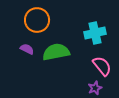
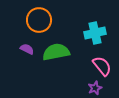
orange circle: moved 2 px right
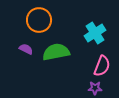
cyan cross: rotated 20 degrees counterclockwise
purple semicircle: moved 1 px left
pink semicircle: rotated 60 degrees clockwise
purple star: rotated 24 degrees clockwise
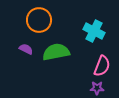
cyan cross: moved 1 px left, 2 px up; rotated 30 degrees counterclockwise
purple star: moved 2 px right
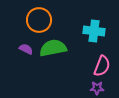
cyan cross: rotated 20 degrees counterclockwise
green semicircle: moved 3 px left, 4 px up
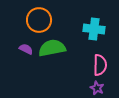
cyan cross: moved 2 px up
green semicircle: moved 1 px left
pink semicircle: moved 2 px left, 1 px up; rotated 20 degrees counterclockwise
purple star: rotated 24 degrees clockwise
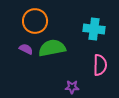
orange circle: moved 4 px left, 1 px down
purple star: moved 25 px left, 1 px up; rotated 24 degrees counterclockwise
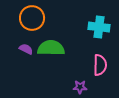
orange circle: moved 3 px left, 3 px up
cyan cross: moved 5 px right, 2 px up
green semicircle: moved 1 px left; rotated 12 degrees clockwise
purple star: moved 8 px right
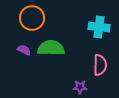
purple semicircle: moved 2 px left, 1 px down
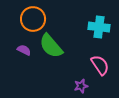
orange circle: moved 1 px right, 1 px down
green semicircle: moved 2 px up; rotated 132 degrees counterclockwise
pink semicircle: rotated 35 degrees counterclockwise
purple star: moved 1 px right, 1 px up; rotated 16 degrees counterclockwise
